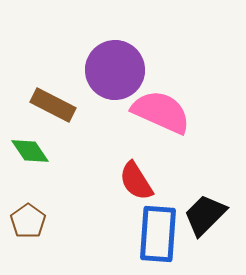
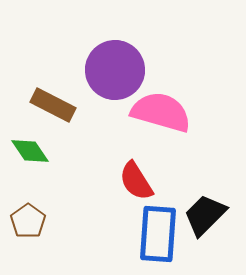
pink semicircle: rotated 8 degrees counterclockwise
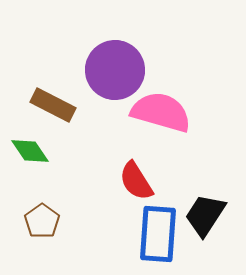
black trapezoid: rotated 12 degrees counterclockwise
brown pentagon: moved 14 px right
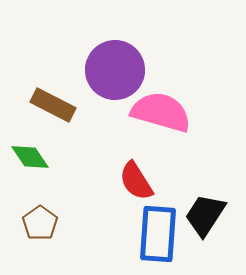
green diamond: moved 6 px down
brown pentagon: moved 2 px left, 2 px down
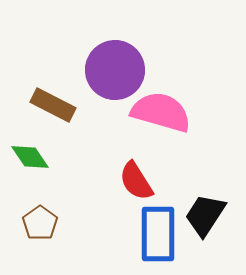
blue rectangle: rotated 4 degrees counterclockwise
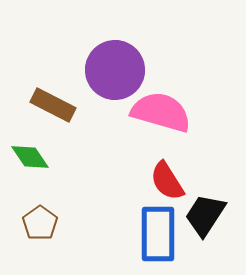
red semicircle: moved 31 px right
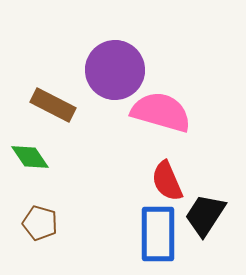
red semicircle: rotated 9 degrees clockwise
brown pentagon: rotated 20 degrees counterclockwise
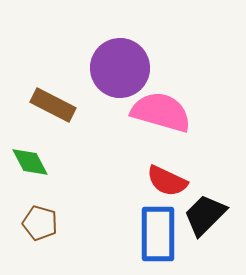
purple circle: moved 5 px right, 2 px up
green diamond: moved 5 px down; rotated 6 degrees clockwise
red semicircle: rotated 42 degrees counterclockwise
black trapezoid: rotated 12 degrees clockwise
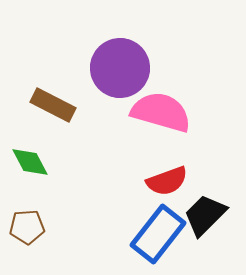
red semicircle: rotated 45 degrees counterclockwise
brown pentagon: moved 13 px left, 4 px down; rotated 20 degrees counterclockwise
blue rectangle: rotated 38 degrees clockwise
